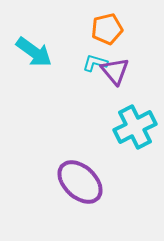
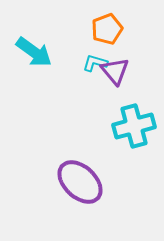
orange pentagon: rotated 8 degrees counterclockwise
cyan cross: moved 1 px left, 1 px up; rotated 12 degrees clockwise
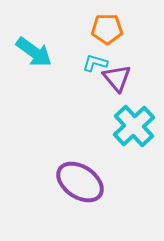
orange pentagon: rotated 20 degrees clockwise
purple triangle: moved 2 px right, 7 px down
cyan cross: rotated 27 degrees counterclockwise
purple ellipse: rotated 9 degrees counterclockwise
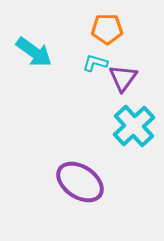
purple triangle: moved 6 px right; rotated 16 degrees clockwise
